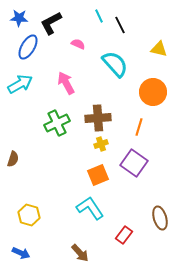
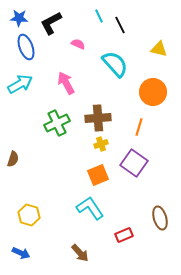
blue ellipse: moved 2 px left; rotated 50 degrees counterclockwise
red rectangle: rotated 30 degrees clockwise
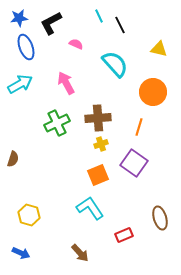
blue star: rotated 12 degrees counterclockwise
pink semicircle: moved 2 px left
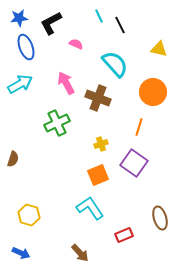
brown cross: moved 20 px up; rotated 25 degrees clockwise
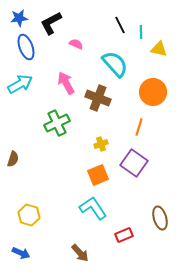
cyan line: moved 42 px right, 16 px down; rotated 24 degrees clockwise
cyan L-shape: moved 3 px right
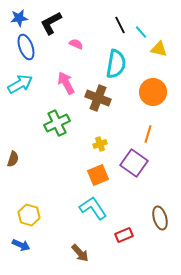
cyan line: rotated 40 degrees counterclockwise
cyan semicircle: moved 1 px right; rotated 52 degrees clockwise
orange line: moved 9 px right, 7 px down
yellow cross: moved 1 px left
blue arrow: moved 8 px up
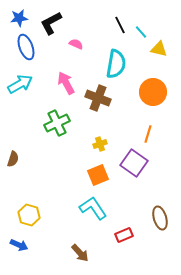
blue arrow: moved 2 px left
